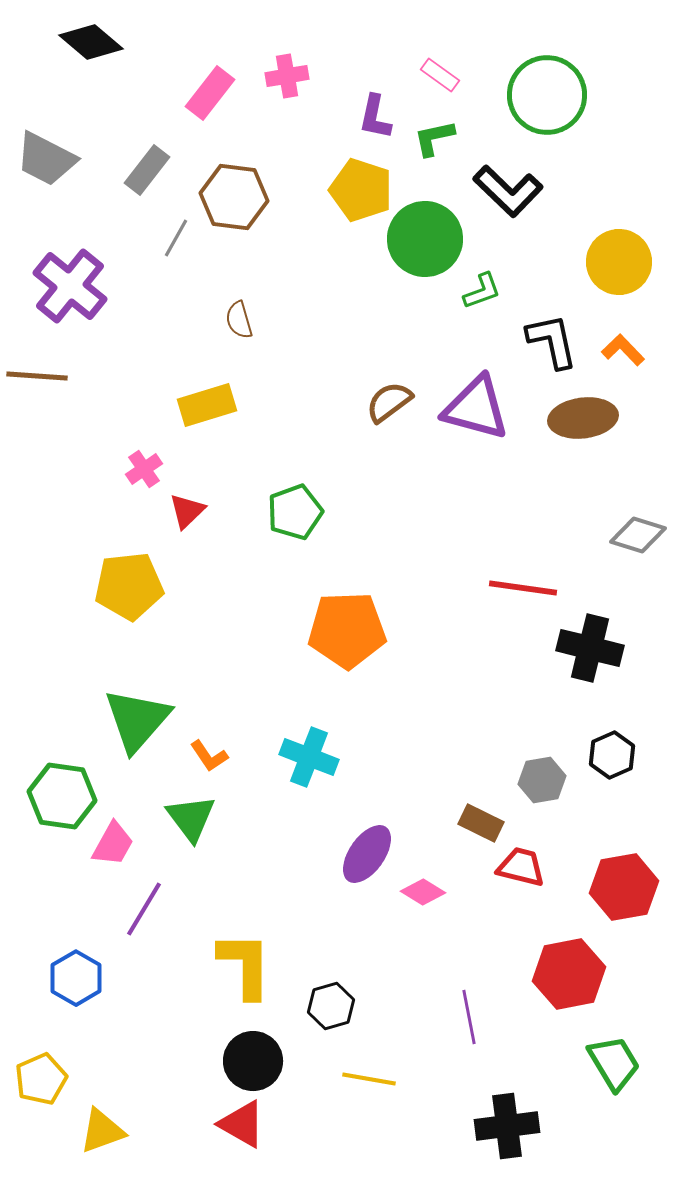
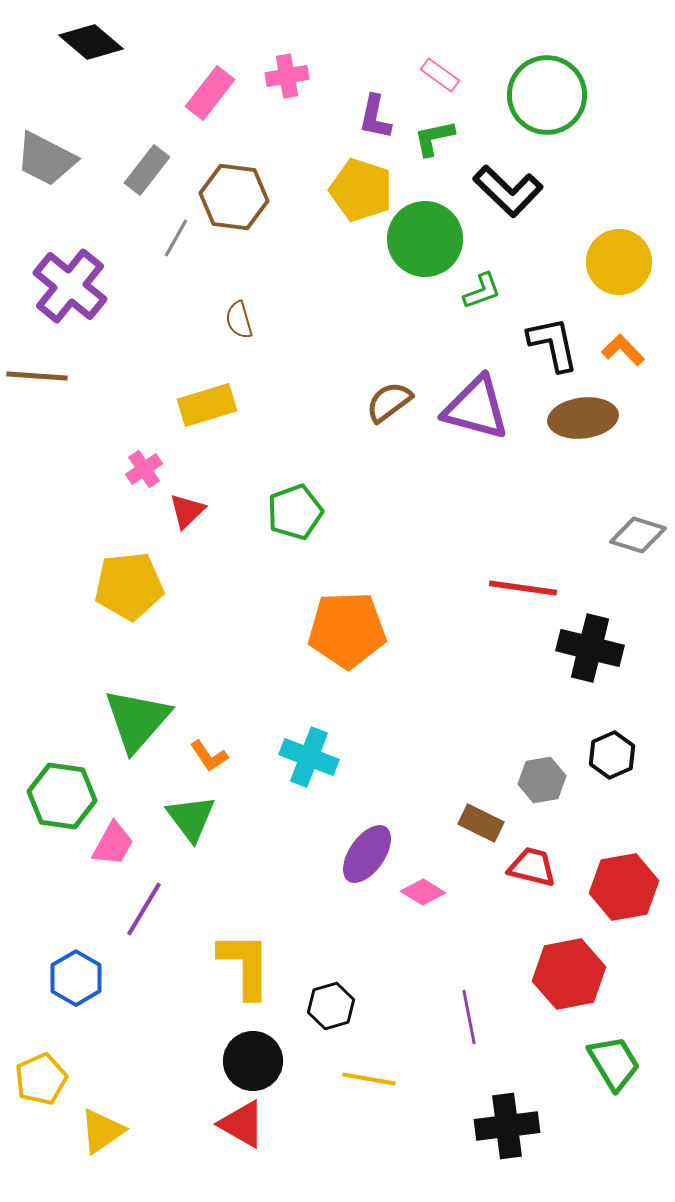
black L-shape at (552, 341): moved 1 px right, 3 px down
red trapezoid at (521, 867): moved 11 px right
yellow triangle at (102, 1131): rotated 15 degrees counterclockwise
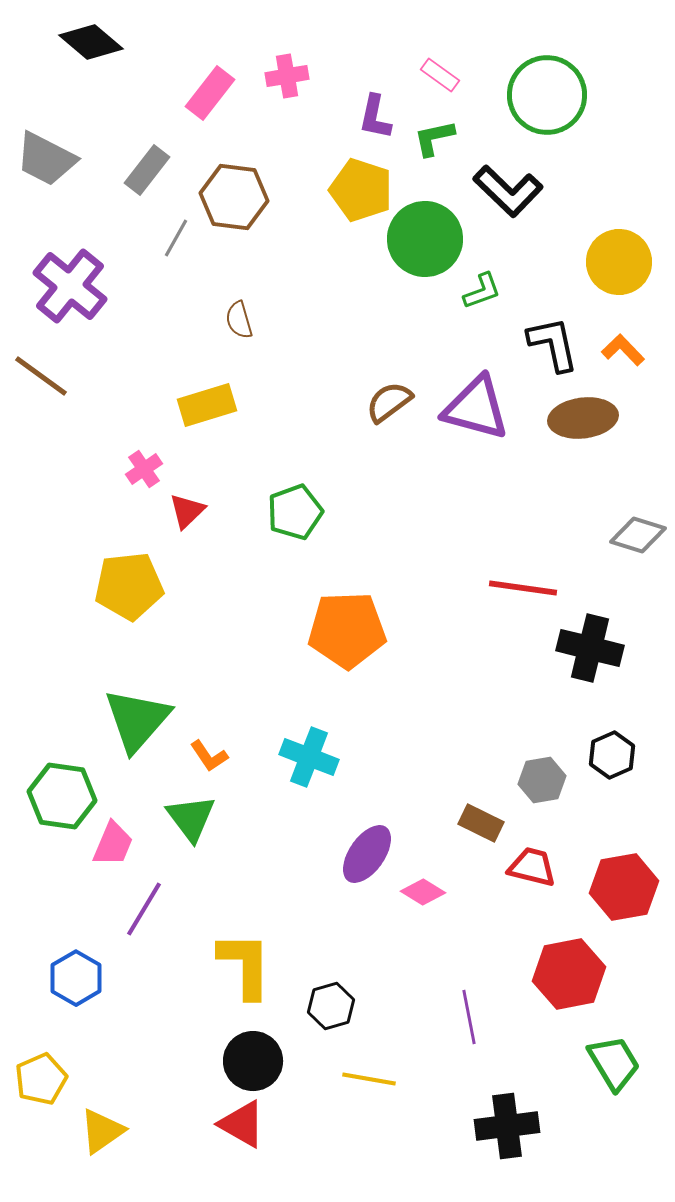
brown line at (37, 376): moved 4 px right; rotated 32 degrees clockwise
pink trapezoid at (113, 844): rotated 6 degrees counterclockwise
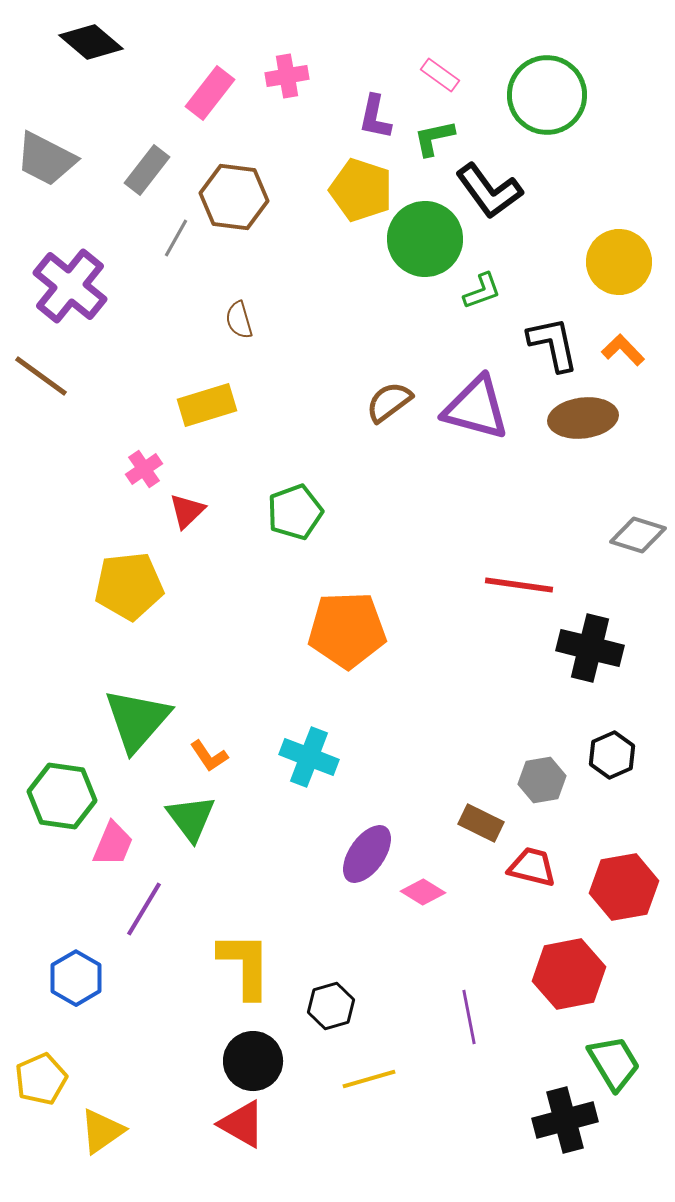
black L-shape at (508, 191): moved 19 px left; rotated 10 degrees clockwise
red line at (523, 588): moved 4 px left, 3 px up
yellow line at (369, 1079): rotated 26 degrees counterclockwise
black cross at (507, 1126): moved 58 px right, 6 px up; rotated 8 degrees counterclockwise
